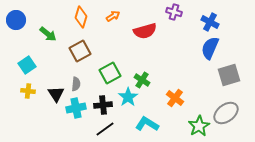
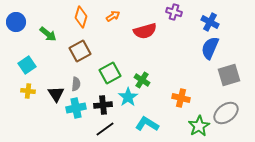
blue circle: moved 2 px down
orange cross: moved 6 px right; rotated 24 degrees counterclockwise
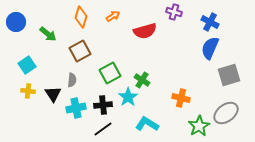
gray semicircle: moved 4 px left, 4 px up
black triangle: moved 3 px left
black line: moved 2 px left
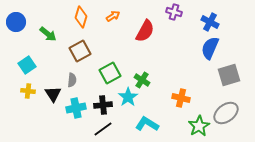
red semicircle: rotated 45 degrees counterclockwise
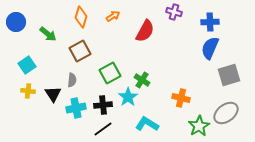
blue cross: rotated 30 degrees counterclockwise
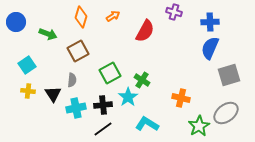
green arrow: rotated 18 degrees counterclockwise
brown square: moved 2 px left
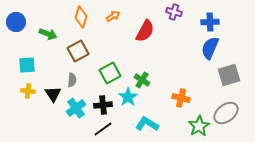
cyan square: rotated 30 degrees clockwise
cyan cross: rotated 24 degrees counterclockwise
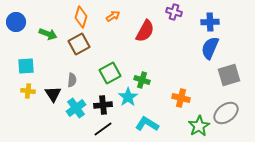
brown square: moved 1 px right, 7 px up
cyan square: moved 1 px left, 1 px down
green cross: rotated 14 degrees counterclockwise
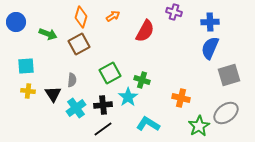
cyan L-shape: moved 1 px right
